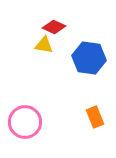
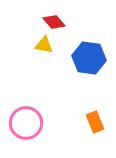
red diamond: moved 5 px up; rotated 25 degrees clockwise
orange rectangle: moved 5 px down
pink circle: moved 1 px right, 1 px down
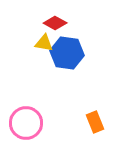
red diamond: moved 1 px right, 1 px down; rotated 20 degrees counterclockwise
yellow triangle: moved 2 px up
blue hexagon: moved 22 px left, 5 px up
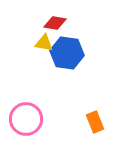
red diamond: rotated 20 degrees counterclockwise
pink circle: moved 4 px up
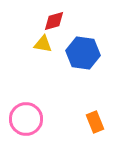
red diamond: moved 1 px left, 2 px up; rotated 25 degrees counterclockwise
yellow triangle: moved 1 px left, 1 px down
blue hexagon: moved 16 px right
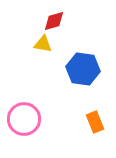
blue hexagon: moved 16 px down
pink circle: moved 2 px left
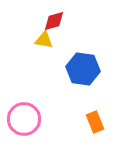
yellow triangle: moved 1 px right, 4 px up
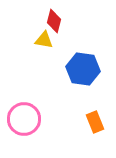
red diamond: rotated 60 degrees counterclockwise
